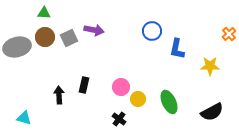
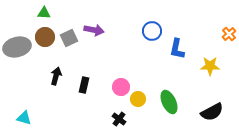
black arrow: moved 3 px left, 19 px up; rotated 18 degrees clockwise
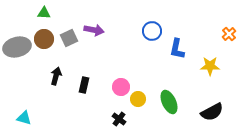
brown circle: moved 1 px left, 2 px down
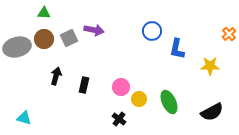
yellow circle: moved 1 px right
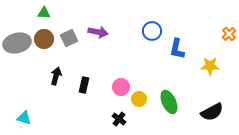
purple arrow: moved 4 px right, 2 px down
gray ellipse: moved 4 px up
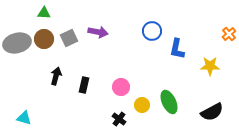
yellow circle: moved 3 px right, 6 px down
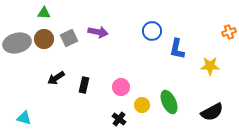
orange cross: moved 2 px up; rotated 24 degrees clockwise
black arrow: moved 2 px down; rotated 138 degrees counterclockwise
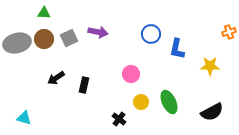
blue circle: moved 1 px left, 3 px down
pink circle: moved 10 px right, 13 px up
yellow circle: moved 1 px left, 3 px up
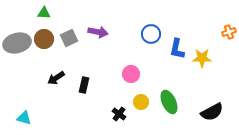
yellow star: moved 8 px left, 8 px up
black cross: moved 5 px up
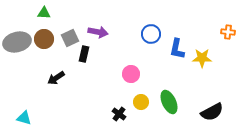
orange cross: moved 1 px left; rotated 24 degrees clockwise
gray square: moved 1 px right
gray ellipse: moved 1 px up
black rectangle: moved 31 px up
